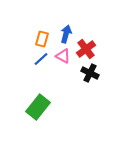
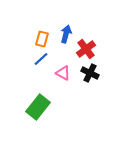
pink triangle: moved 17 px down
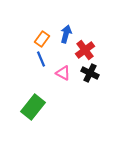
orange rectangle: rotated 21 degrees clockwise
red cross: moved 1 px left, 1 px down
blue line: rotated 70 degrees counterclockwise
green rectangle: moved 5 px left
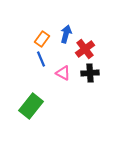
red cross: moved 1 px up
black cross: rotated 30 degrees counterclockwise
green rectangle: moved 2 px left, 1 px up
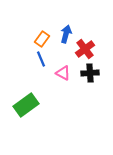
green rectangle: moved 5 px left, 1 px up; rotated 15 degrees clockwise
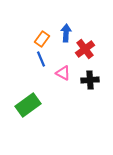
blue arrow: moved 1 px up; rotated 12 degrees counterclockwise
black cross: moved 7 px down
green rectangle: moved 2 px right
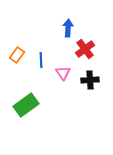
blue arrow: moved 2 px right, 5 px up
orange rectangle: moved 25 px left, 16 px down
blue line: moved 1 px down; rotated 21 degrees clockwise
pink triangle: rotated 28 degrees clockwise
green rectangle: moved 2 px left
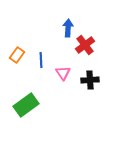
red cross: moved 4 px up
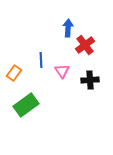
orange rectangle: moved 3 px left, 18 px down
pink triangle: moved 1 px left, 2 px up
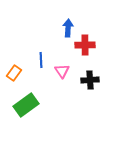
red cross: rotated 36 degrees clockwise
